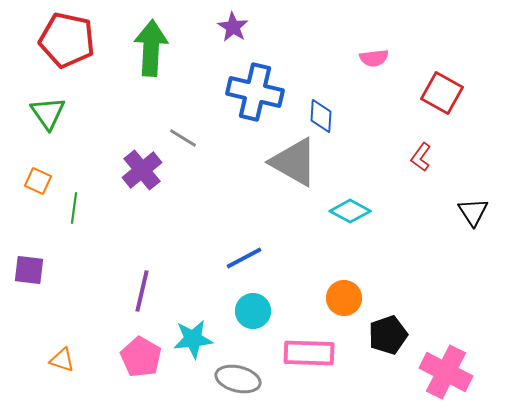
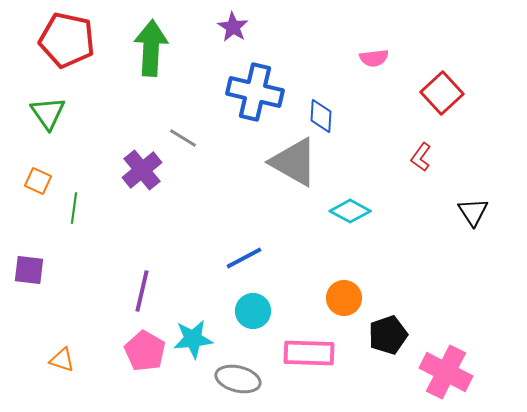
red square: rotated 18 degrees clockwise
pink pentagon: moved 4 px right, 6 px up
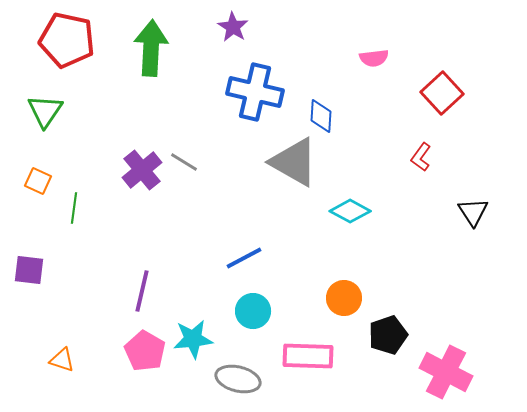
green triangle: moved 3 px left, 2 px up; rotated 9 degrees clockwise
gray line: moved 1 px right, 24 px down
pink rectangle: moved 1 px left, 3 px down
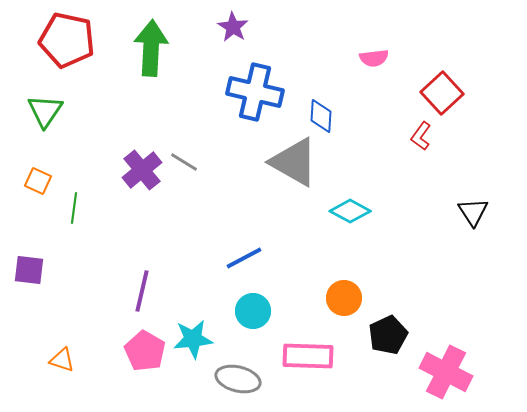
red L-shape: moved 21 px up
black pentagon: rotated 6 degrees counterclockwise
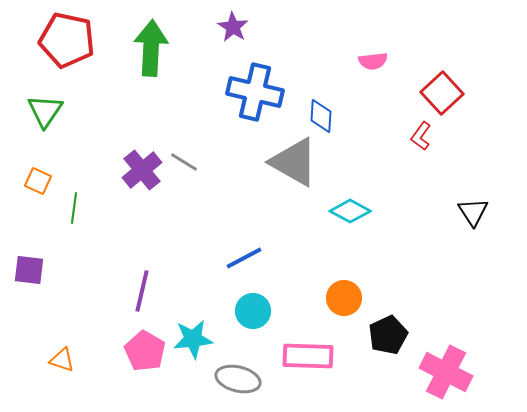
pink semicircle: moved 1 px left, 3 px down
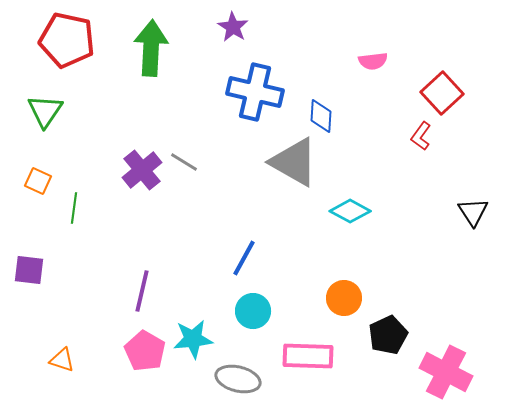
blue line: rotated 33 degrees counterclockwise
